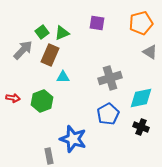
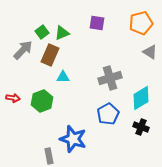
cyan diamond: rotated 20 degrees counterclockwise
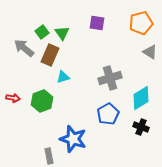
green triangle: rotated 42 degrees counterclockwise
gray arrow: moved 1 px right, 2 px up; rotated 95 degrees counterclockwise
cyan triangle: rotated 16 degrees counterclockwise
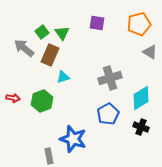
orange pentagon: moved 2 px left, 1 px down
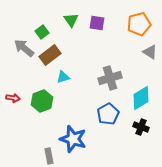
green triangle: moved 9 px right, 13 px up
brown rectangle: rotated 30 degrees clockwise
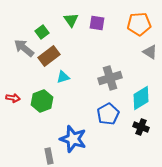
orange pentagon: rotated 10 degrees clockwise
brown rectangle: moved 1 px left, 1 px down
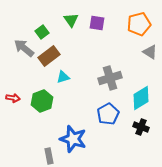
orange pentagon: rotated 10 degrees counterclockwise
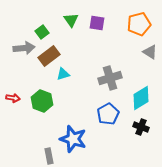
gray arrow: rotated 135 degrees clockwise
cyan triangle: moved 3 px up
green hexagon: rotated 20 degrees counterclockwise
